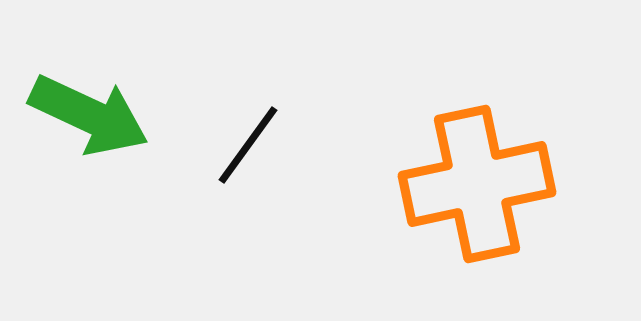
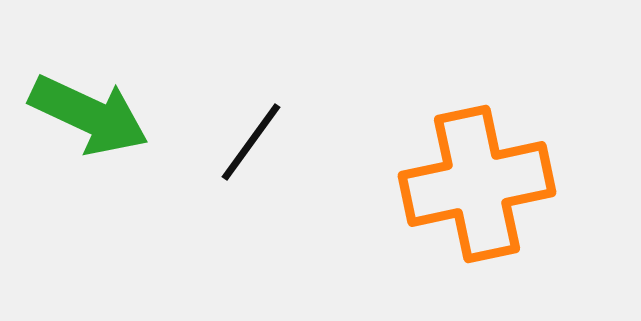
black line: moved 3 px right, 3 px up
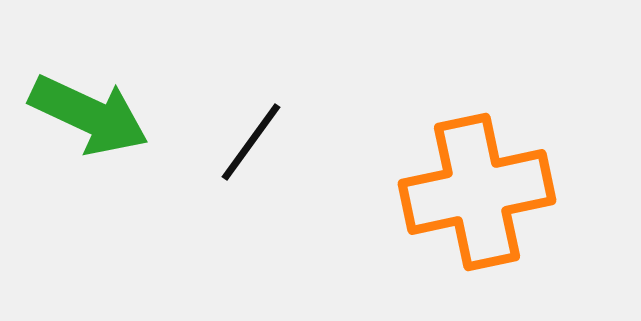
orange cross: moved 8 px down
